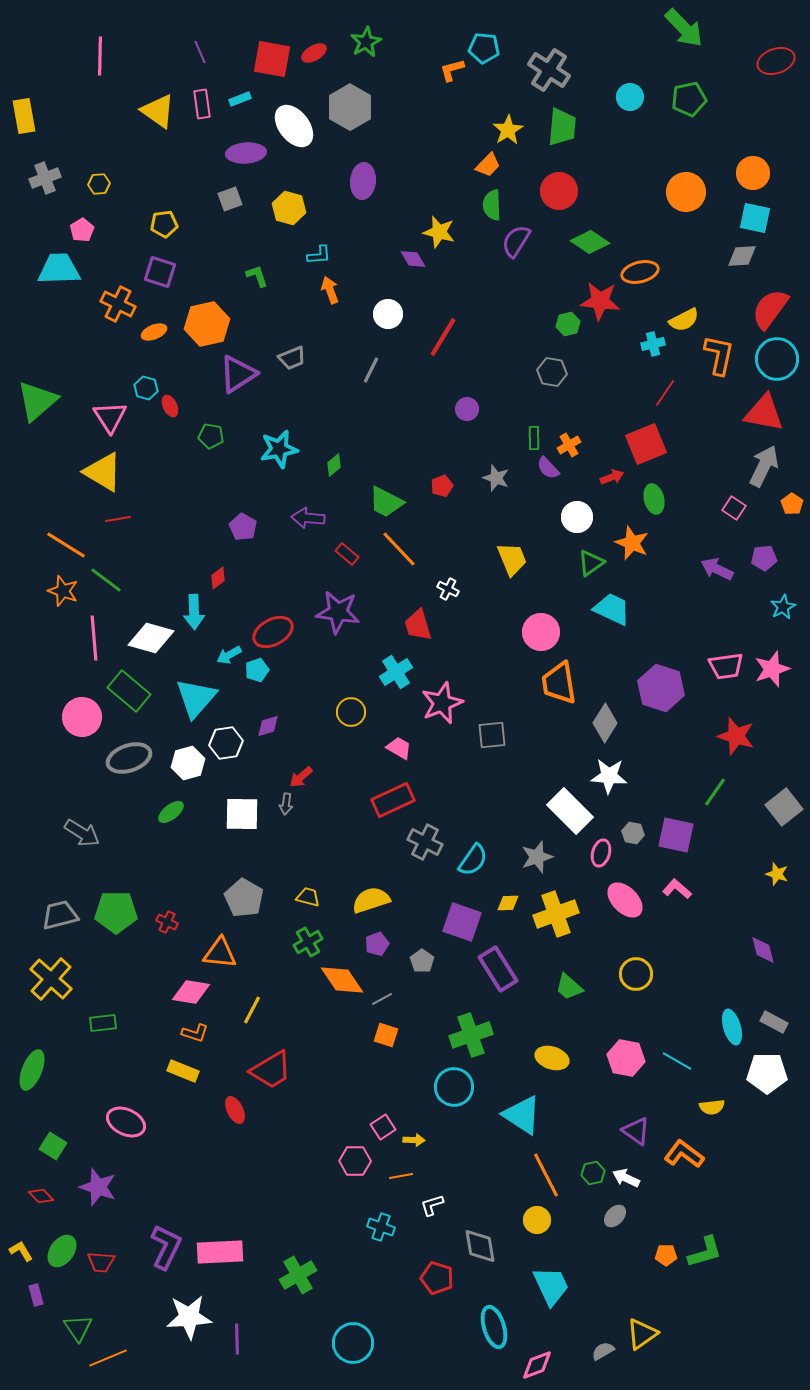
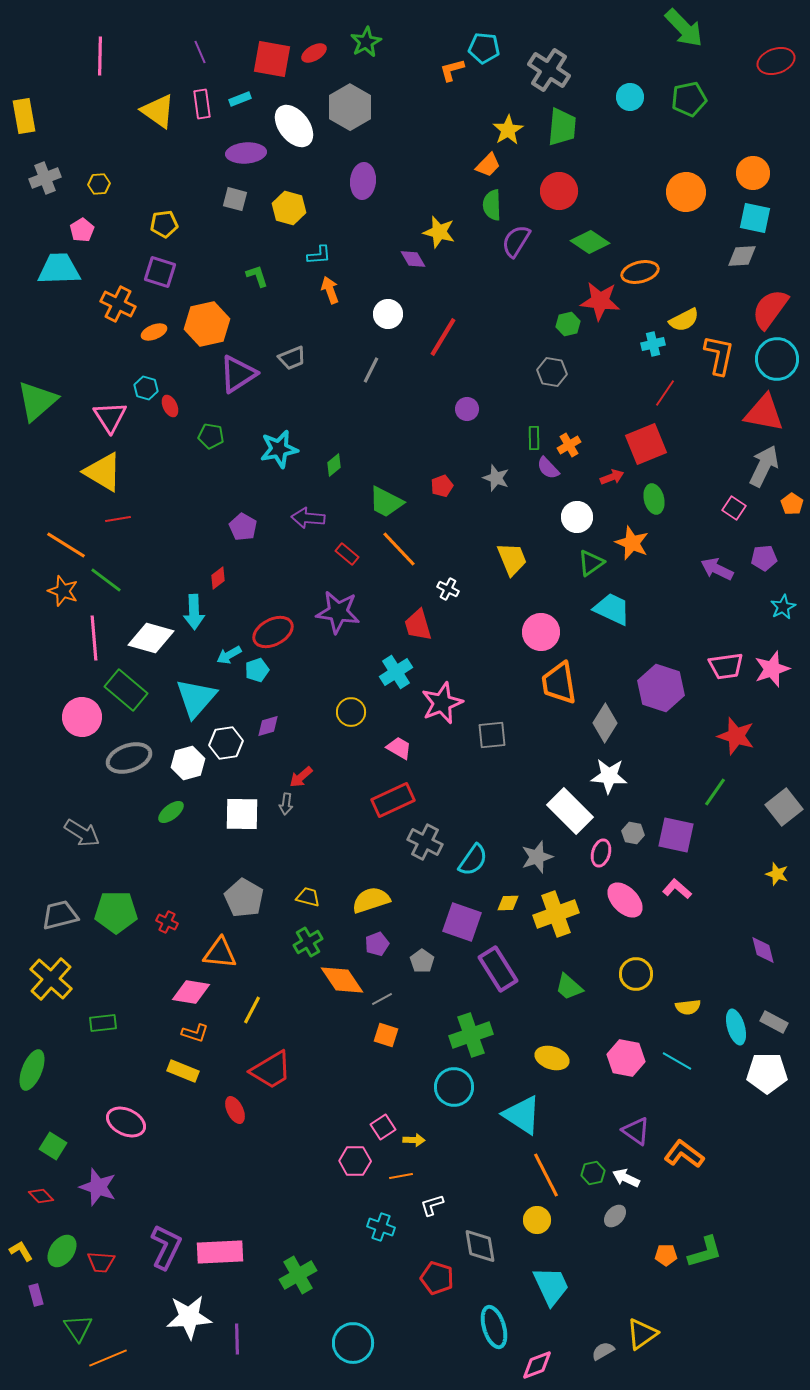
gray square at (230, 199): moved 5 px right; rotated 35 degrees clockwise
green rectangle at (129, 691): moved 3 px left, 1 px up
cyan ellipse at (732, 1027): moved 4 px right
yellow semicircle at (712, 1107): moved 24 px left, 100 px up
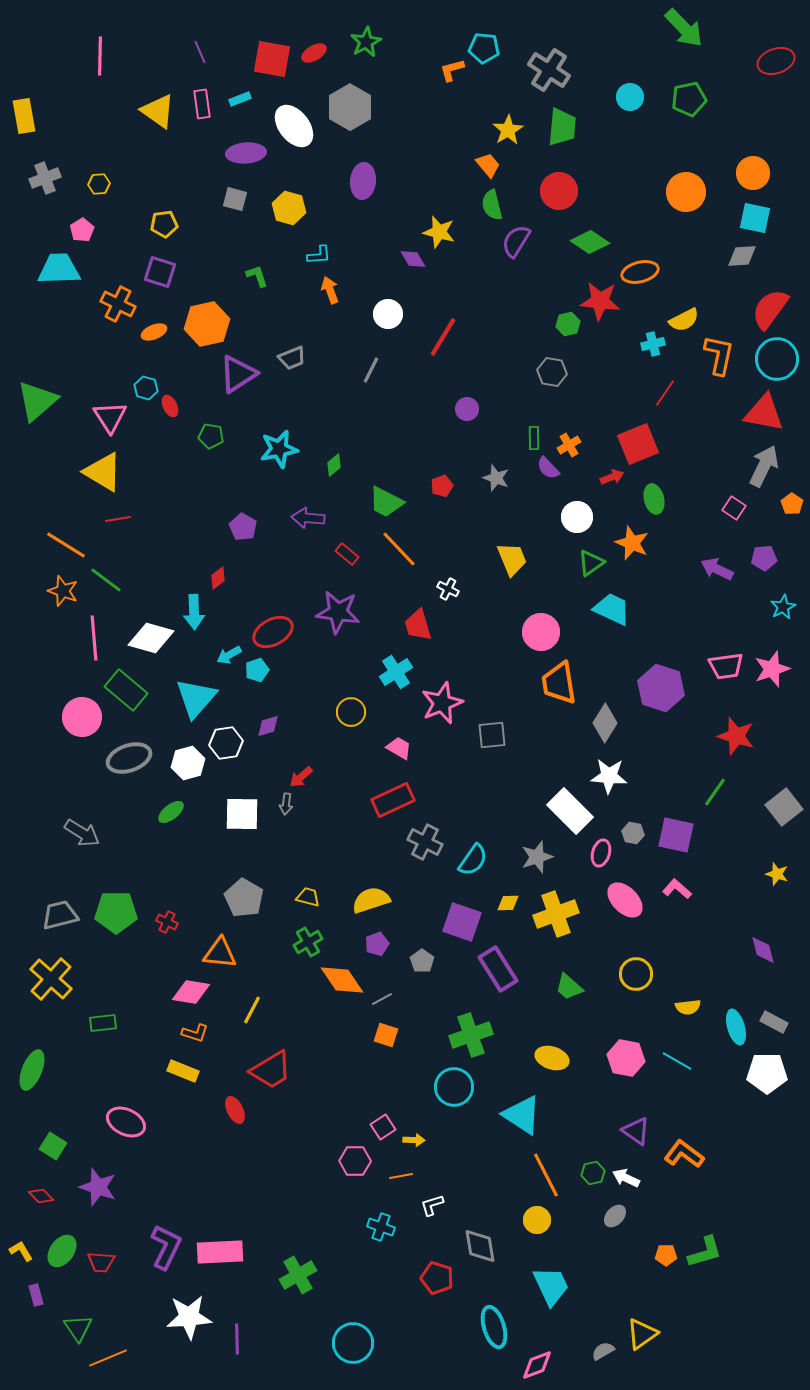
orange trapezoid at (488, 165): rotated 84 degrees counterclockwise
green semicircle at (492, 205): rotated 12 degrees counterclockwise
red square at (646, 444): moved 8 px left
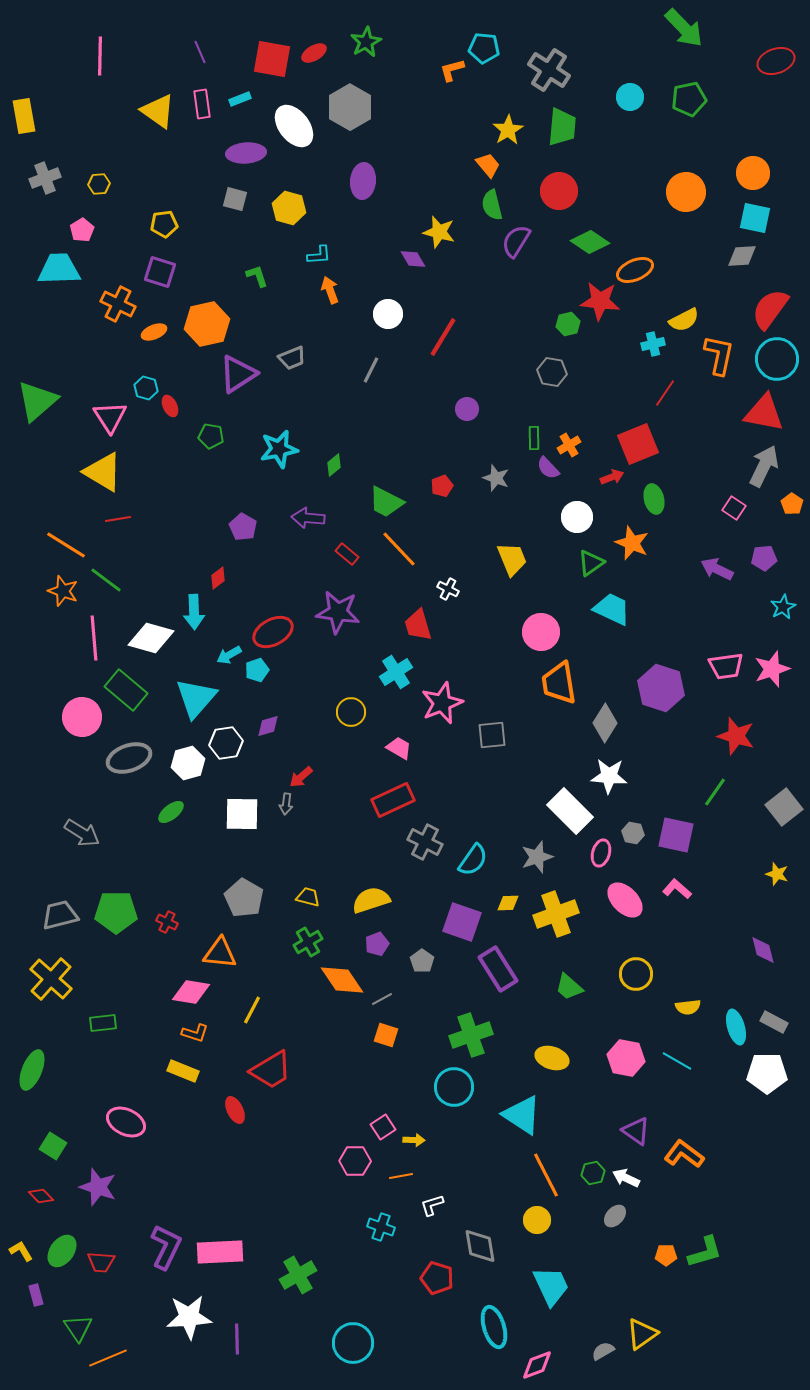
orange ellipse at (640, 272): moved 5 px left, 2 px up; rotated 9 degrees counterclockwise
